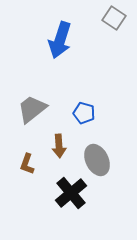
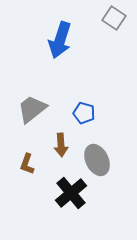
brown arrow: moved 2 px right, 1 px up
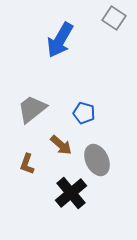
blue arrow: rotated 12 degrees clockwise
brown arrow: rotated 45 degrees counterclockwise
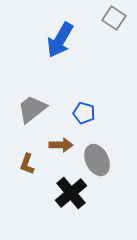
brown arrow: rotated 40 degrees counterclockwise
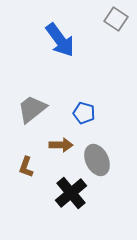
gray square: moved 2 px right, 1 px down
blue arrow: rotated 66 degrees counterclockwise
brown L-shape: moved 1 px left, 3 px down
